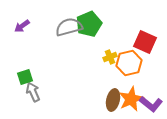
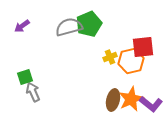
red square: moved 2 px left, 5 px down; rotated 30 degrees counterclockwise
orange hexagon: moved 2 px right, 2 px up
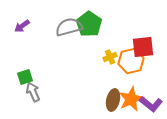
green pentagon: rotated 15 degrees counterclockwise
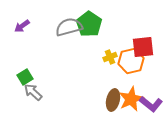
green square: rotated 14 degrees counterclockwise
gray arrow: rotated 24 degrees counterclockwise
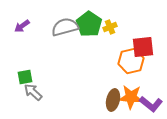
gray semicircle: moved 4 px left
yellow cross: moved 30 px up
green square: rotated 21 degrees clockwise
orange star: moved 2 px up; rotated 30 degrees clockwise
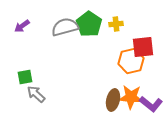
yellow cross: moved 6 px right, 3 px up; rotated 16 degrees clockwise
gray arrow: moved 3 px right, 2 px down
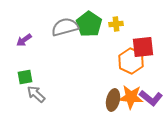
purple arrow: moved 2 px right, 14 px down
orange hexagon: rotated 20 degrees counterclockwise
purple L-shape: moved 6 px up
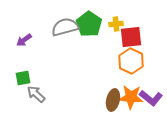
red square: moved 12 px left, 10 px up
green square: moved 2 px left, 1 px down
